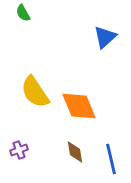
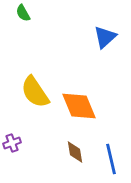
purple cross: moved 7 px left, 7 px up
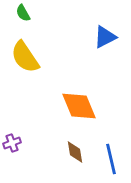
blue triangle: rotated 15 degrees clockwise
yellow semicircle: moved 10 px left, 35 px up
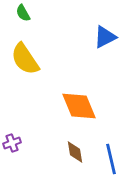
yellow semicircle: moved 2 px down
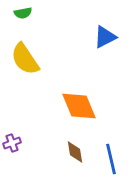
green semicircle: rotated 72 degrees counterclockwise
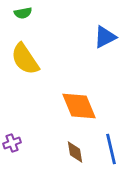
blue line: moved 10 px up
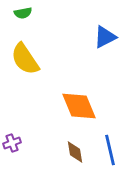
blue line: moved 1 px left, 1 px down
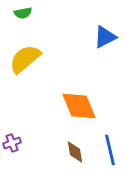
yellow semicircle: rotated 84 degrees clockwise
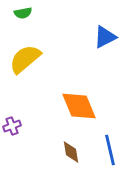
purple cross: moved 17 px up
brown diamond: moved 4 px left
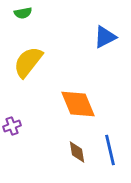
yellow semicircle: moved 3 px right, 3 px down; rotated 12 degrees counterclockwise
orange diamond: moved 1 px left, 2 px up
brown diamond: moved 6 px right
